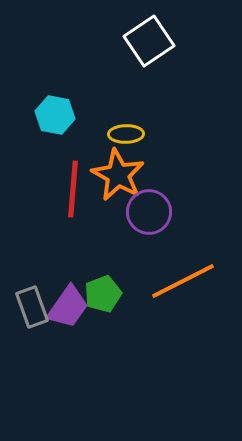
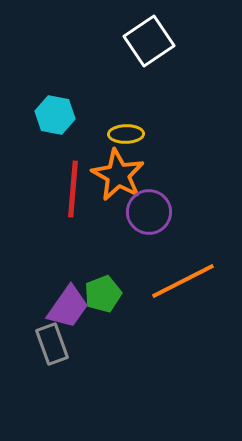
gray rectangle: moved 20 px right, 37 px down
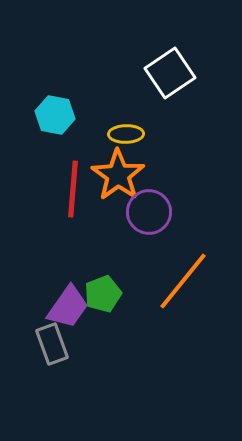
white square: moved 21 px right, 32 px down
orange star: rotated 6 degrees clockwise
orange line: rotated 24 degrees counterclockwise
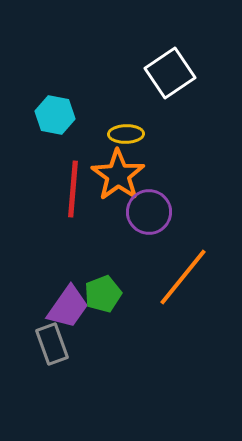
orange line: moved 4 px up
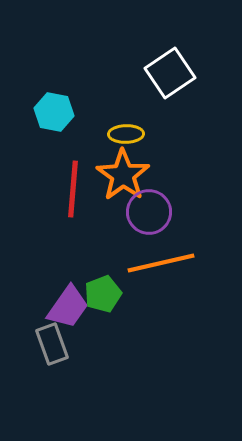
cyan hexagon: moved 1 px left, 3 px up
orange star: moved 5 px right
orange line: moved 22 px left, 14 px up; rotated 38 degrees clockwise
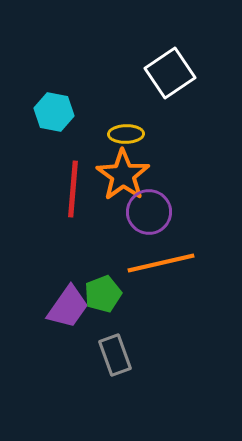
gray rectangle: moved 63 px right, 11 px down
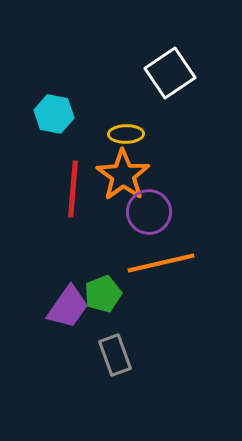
cyan hexagon: moved 2 px down
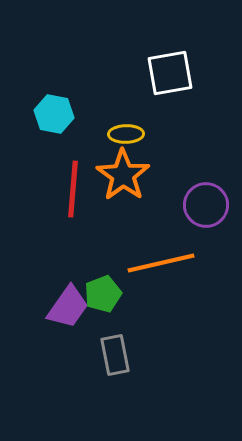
white square: rotated 24 degrees clockwise
purple circle: moved 57 px right, 7 px up
gray rectangle: rotated 9 degrees clockwise
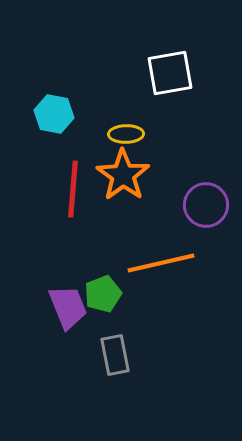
purple trapezoid: rotated 57 degrees counterclockwise
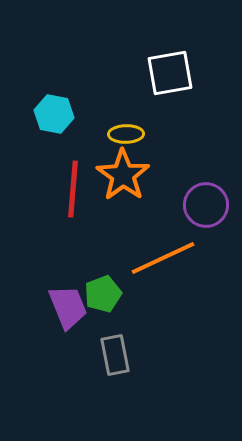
orange line: moved 2 px right, 5 px up; rotated 12 degrees counterclockwise
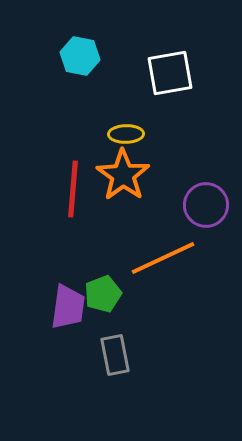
cyan hexagon: moved 26 px right, 58 px up
purple trapezoid: rotated 30 degrees clockwise
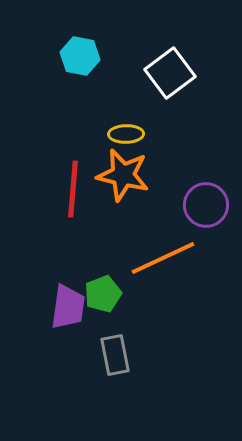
white square: rotated 27 degrees counterclockwise
orange star: rotated 22 degrees counterclockwise
